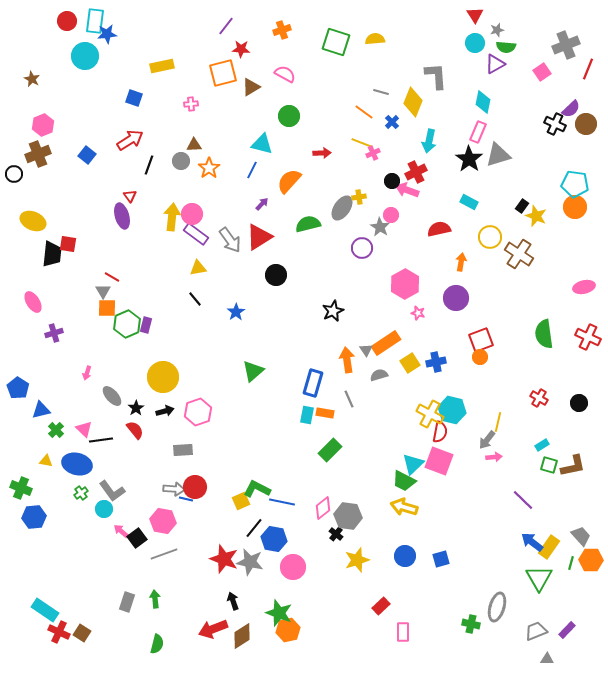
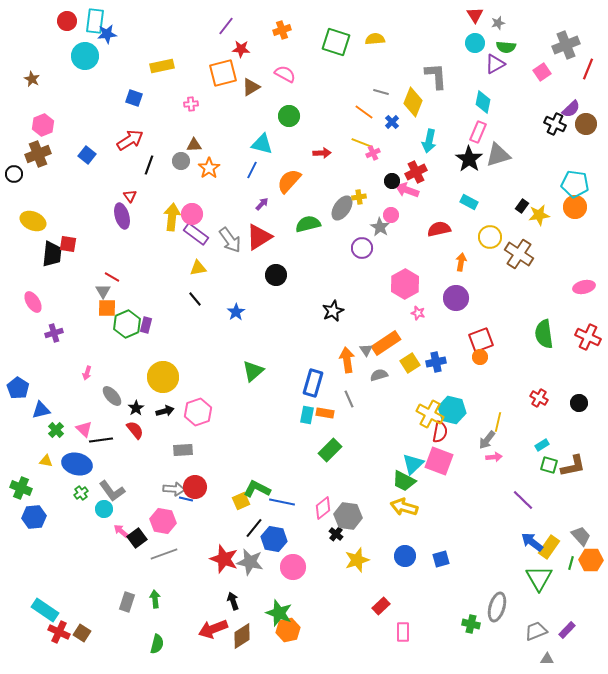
gray star at (497, 30): moved 1 px right, 7 px up
yellow star at (536, 216): moved 3 px right, 1 px up; rotated 30 degrees counterclockwise
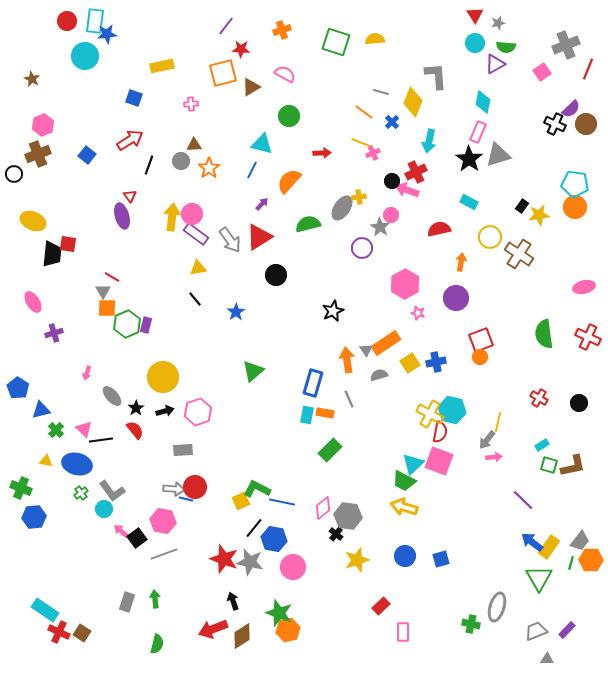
gray trapezoid at (581, 536): moved 1 px left, 5 px down; rotated 80 degrees clockwise
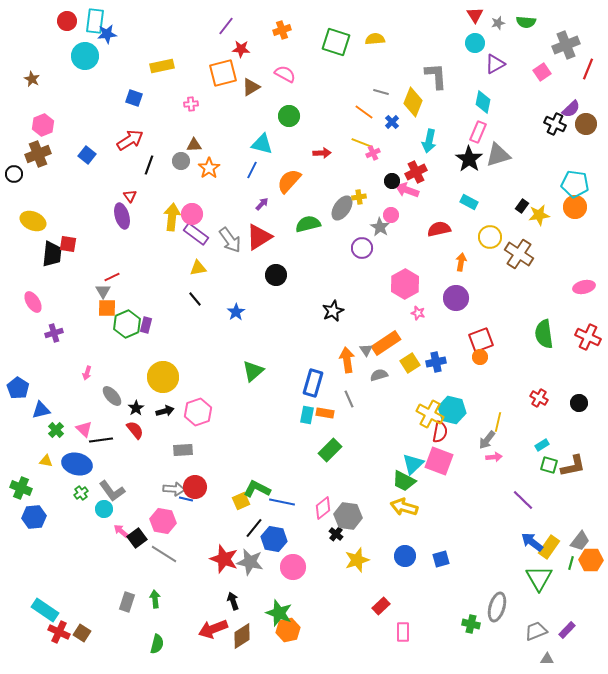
green semicircle at (506, 47): moved 20 px right, 25 px up
red line at (112, 277): rotated 56 degrees counterclockwise
gray line at (164, 554): rotated 52 degrees clockwise
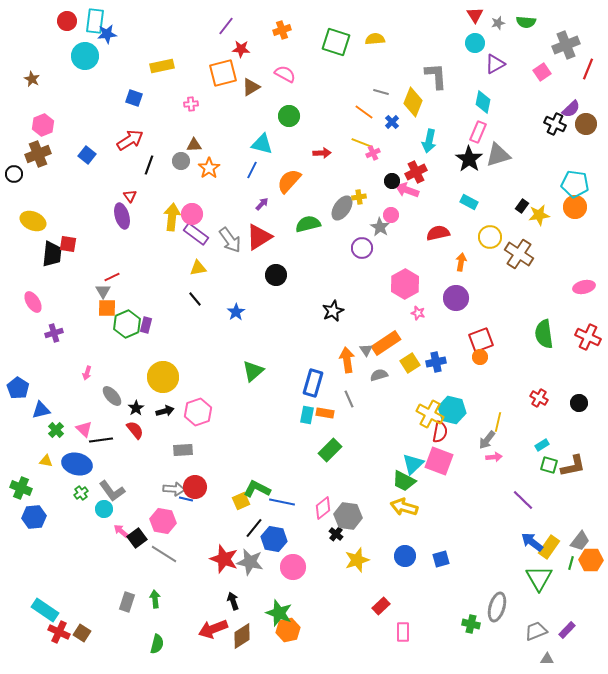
red semicircle at (439, 229): moved 1 px left, 4 px down
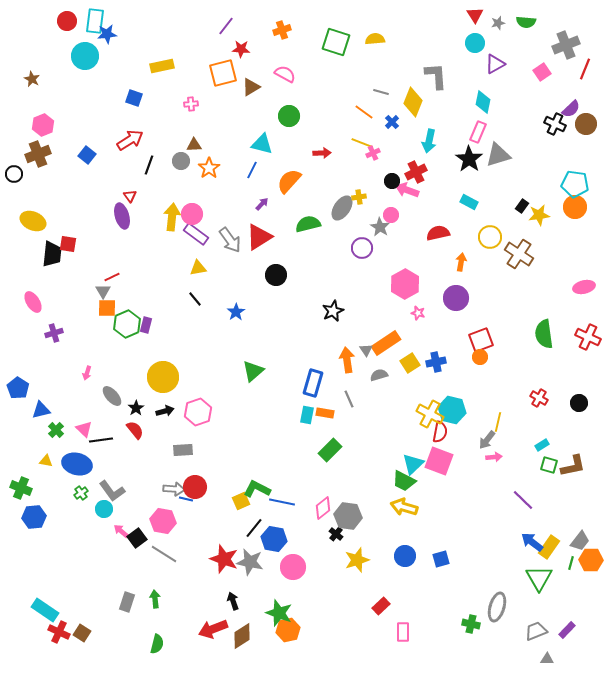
red line at (588, 69): moved 3 px left
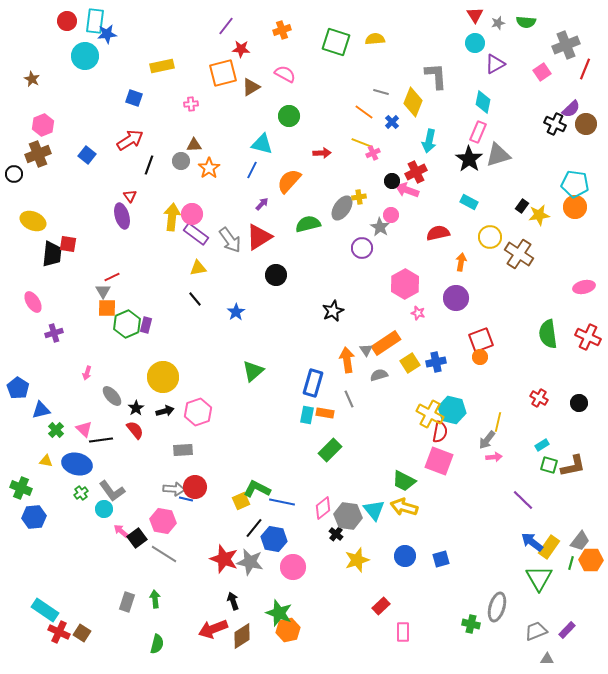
green semicircle at (544, 334): moved 4 px right
cyan triangle at (413, 464): moved 39 px left, 46 px down; rotated 25 degrees counterclockwise
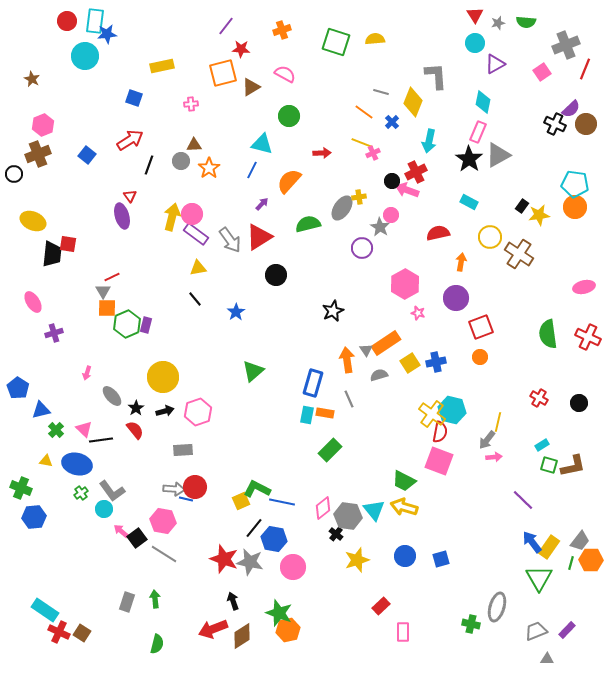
gray triangle at (498, 155): rotated 12 degrees counterclockwise
yellow arrow at (172, 217): rotated 8 degrees clockwise
red square at (481, 340): moved 13 px up
yellow cross at (430, 414): moved 2 px right; rotated 8 degrees clockwise
blue arrow at (532, 542): rotated 15 degrees clockwise
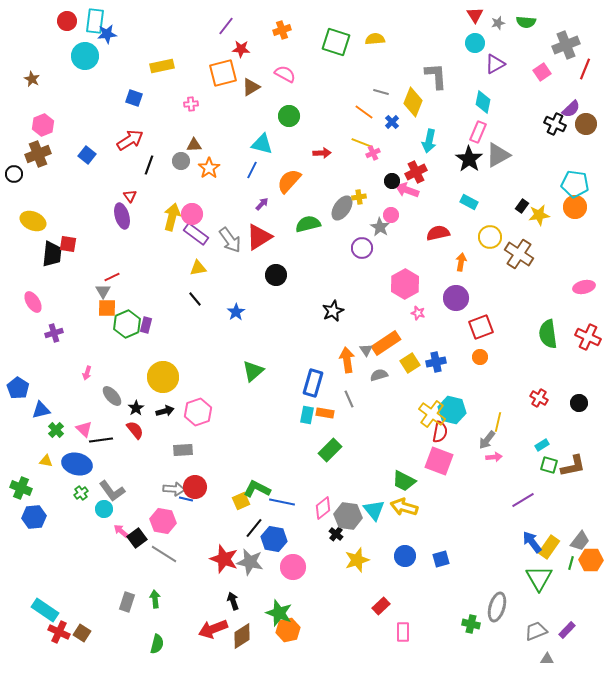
purple line at (523, 500): rotated 75 degrees counterclockwise
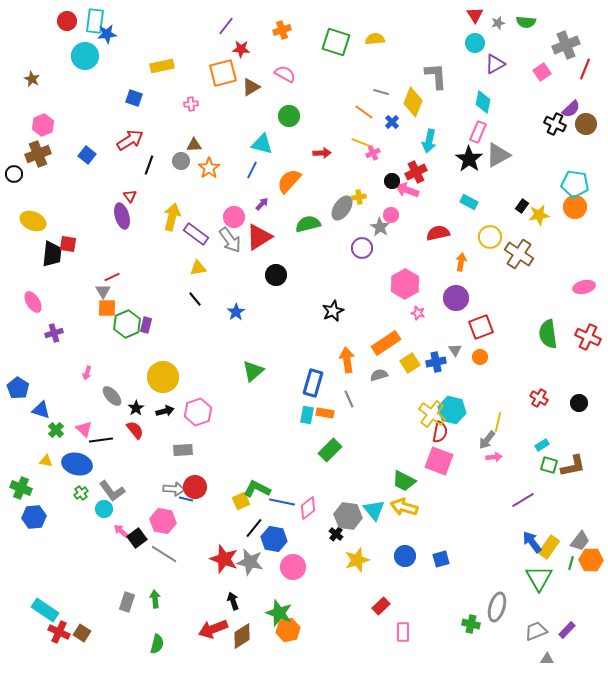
pink circle at (192, 214): moved 42 px right, 3 px down
gray triangle at (366, 350): moved 89 px right
blue triangle at (41, 410): rotated 30 degrees clockwise
pink diamond at (323, 508): moved 15 px left
